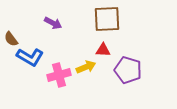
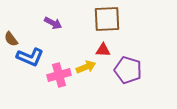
blue L-shape: rotated 8 degrees counterclockwise
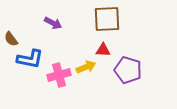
blue L-shape: moved 2 px down; rotated 12 degrees counterclockwise
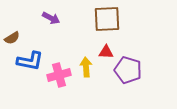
purple arrow: moved 2 px left, 5 px up
brown semicircle: moved 1 px right, 1 px up; rotated 84 degrees counterclockwise
red triangle: moved 3 px right, 2 px down
blue L-shape: moved 2 px down
yellow arrow: rotated 72 degrees counterclockwise
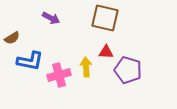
brown square: moved 2 px left, 1 px up; rotated 16 degrees clockwise
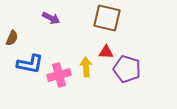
brown square: moved 2 px right
brown semicircle: rotated 35 degrees counterclockwise
blue L-shape: moved 3 px down
purple pentagon: moved 1 px left, 1 px up
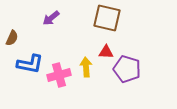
purple arrow: rotated 114 degrees clockwise
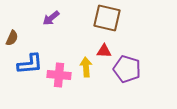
red triangle: moved 2 px left, 1 px up
blue L-shape: rotated 16 degrees counterclockwise
pink cross: rotated 20 degrees clockwise
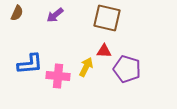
purple arrow: moved 4 px right, 3 px up
brown semicircle: moved 5 px right, 25 px up
yellow arrow: rotated 30 degrees clockwise
pink cross: moved 1 px left, 1 px down
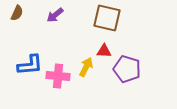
blue L-shape: moved 1 px down
